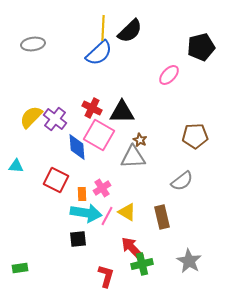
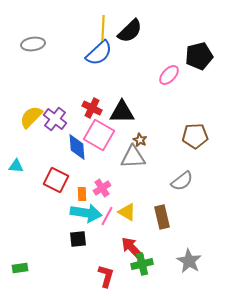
black pentagon: moved 2 px left, 9 px down
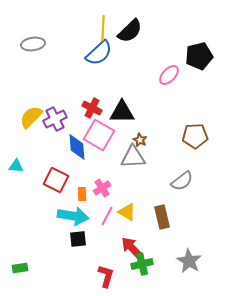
purple cross: rotated 25 degrees clockwise
cyan arrow: moved 13 px left, 3 px down
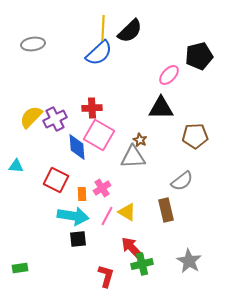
red cross: rotated 30 degrees counterclockwise
black triangle: moved 39 px right, 4 px up
brown rectangle: moved 4 px right, 7 px up
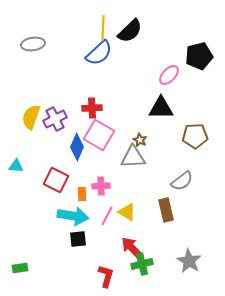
yellow semicircle: rotated 25 degrees counterclockwise
blue diamond: rotated 28 degrees clockwise
pink cross: moved 1 px left, 2 px up; rotated 30 degrees clockwise
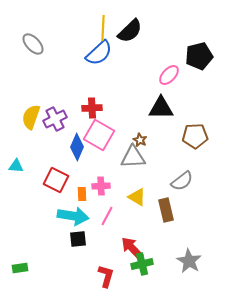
gray ellipse: rotated 55 degrees clockwise
yellow triangle: moved 10 px right, 15 px up
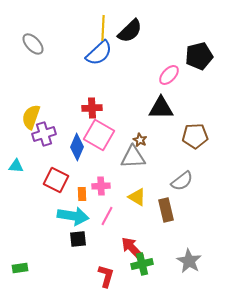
purple cross: moved 11 px left, 15 px down; rotated 10 degrees clockwise
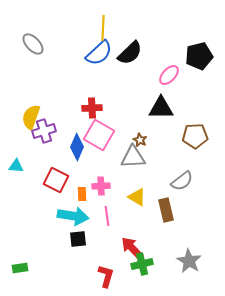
black semicircle: moved 22 px down
purple cross: moved 3 px up
pink line: rotated 36 degrees counterclockwise
